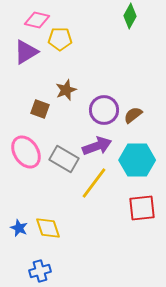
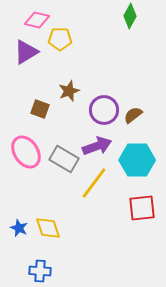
brown star: moved 3 px right, 1 px down
blue cross: rotated 20 degrees clockwise
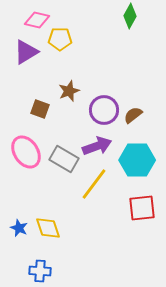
yellow line: moved 1 px down
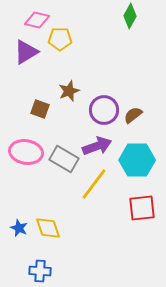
pink ellipse: rotated 48 degrees counterclockwise
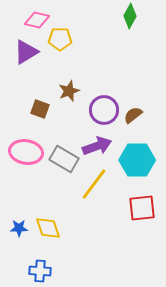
blue star: rotated 24 degrees counterclockwise
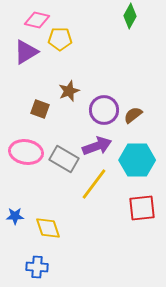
blue star: moved 4 px left, 12 px up
blue cross: moved 3 px left, 4 px up
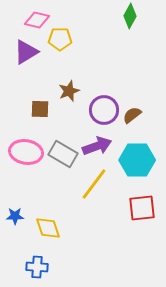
brown square: rotated 18 degrees counterclockwise
brown semicircle: moved 1 px left
gray rectangle: moved 1 px left, 5 px up
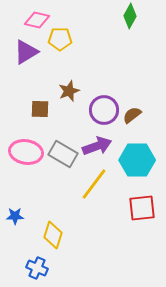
yellow diamond: moved 5 px right, 7 px down; rotated 36 degrees clockwise
blue cross: moved 1 px down; rotated 20 degrees clockwise
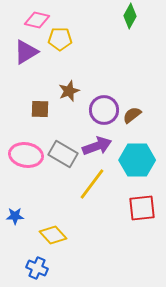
pink ellipse: moved 3 px down
yellow line: moved 2 px left
yellow diamond: rotated 60 degrees counterclockwise
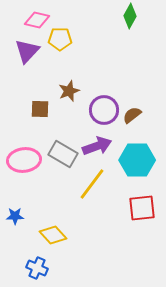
purple triangle: moved 1 px right, 1 px up; rotated 16 degrees counterclockwise
pink ellipse: moved 2 px left, 5 px down; rotated 16 degrees counterclockwise
